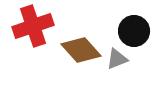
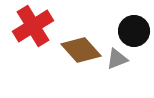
red cross: rotated 12 degrees counterclockwise
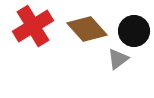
brown diamond: moved 6 px right, 21 px up
gray triangle: moved 1 px right; rotated 15 degrees counterclockwise
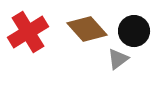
red cross: moved 5 px left, 6 px down
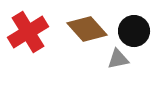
gray triangle: rotated 25 degrees clockwise
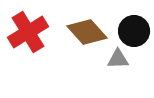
brown diamond: moved 3 px down
gray triangle: rotated 10 degrees clockwise
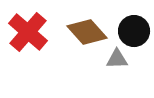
red cross: rotated 18 degrees counterclockwise
gray triangle: moved 1 px left
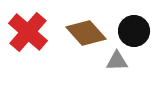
brown diamond: moved 1 px left, 1 px down
gray triangle: moved 2 px down
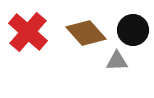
black circle: moved 1 px left, 1 px up
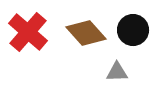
gray triangle: moved 11 px down
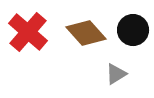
gray triangle: moved 1 px left, 2 px down; rotated 30 degrees counterclockwise
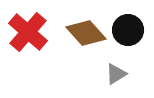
black circle: moved 5 px left
